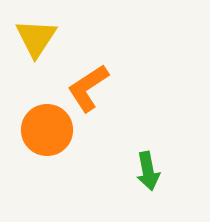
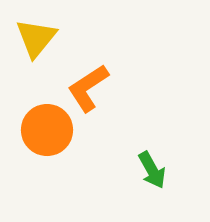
yellow triangle: rotated 6 degrees clockwise
green arrow: moved 4 px right, 1 px up; rotated 18 degrees counterclockwise
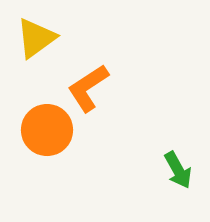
yellow triangle: rotated 15 degrees clockwise
green arrow: moved 26 px right
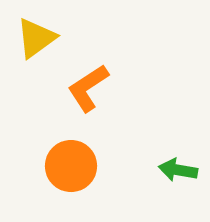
orange circle: moved 24 px right, 36 px down
green arrow: rotated 129 degrees clockwise
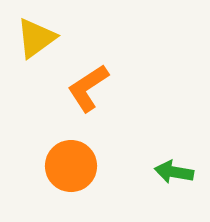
green arrow: moved 4 px left, 2 px down
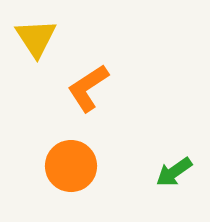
yellow triangle: rotated 27 degrees counterclockwise
green arrow: rotated 45 degrees counterclockwise
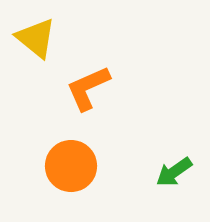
yellow triangle: rotated 18 degrees counterclockwise
orange L-shape: rotated 9 degrees clockwise
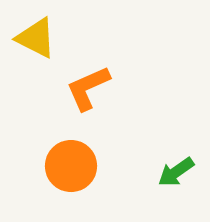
yellow triangle: rotated 12 degrees counterclockwise
green arrow: moved 2 px right
